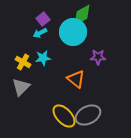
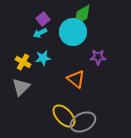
gray ellipse: moved 5 px left, 7 px down
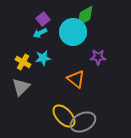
green diamond: moved 3 px right, 1 px down
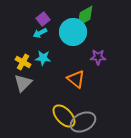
cyan star: rotated 14 degrees clockwise
gray triangle: moved 2 px right, 4 px up
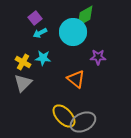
purple square: moved 8 px left, 1 px up
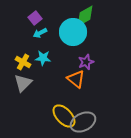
purple star: moved 12 px left, 5 px down; rotated 21 degrees counterclockwise
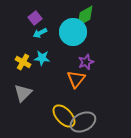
cyan star: moved 1 px left
orange triangle: rotated 30 degrees clockwise
gray triangle: moved 10 px down
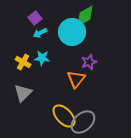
cyan circle: moved 1 px left
purple star: moved 3 px right
gray ellipse: rotated 15 degrees counterclockwise
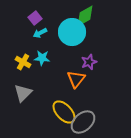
yellow ellipse: moved 4 px up
